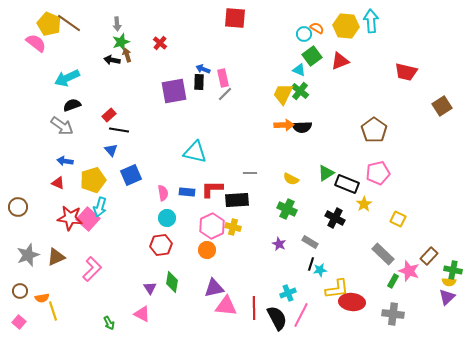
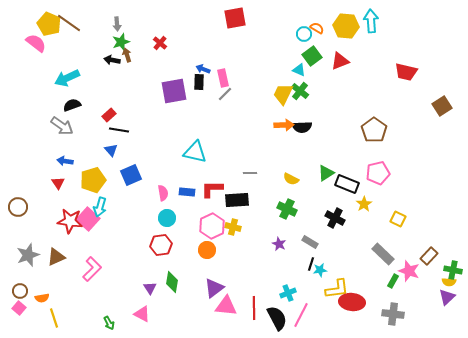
red square at (235, 18): rotated 15 degrees counterclockwise
red triangle at (58, 183): rotated 32 degrees clockwise
red star at (70, 218): moved 3 px down
purple triangle at (214, 288): rotated 25 degrees counterclockwise
yellow line at (53, 311): moved 1 px right, 7 px down
pink square at (19, 322): moved 14 px up
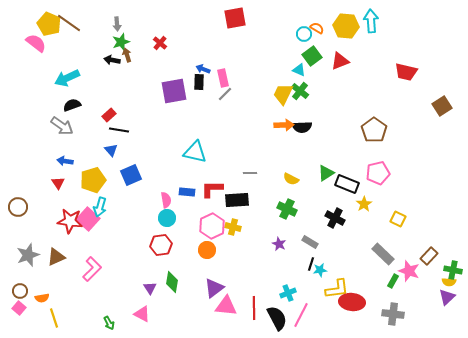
pink semicircle at (163, 193): moved 3 px right, 7 px down
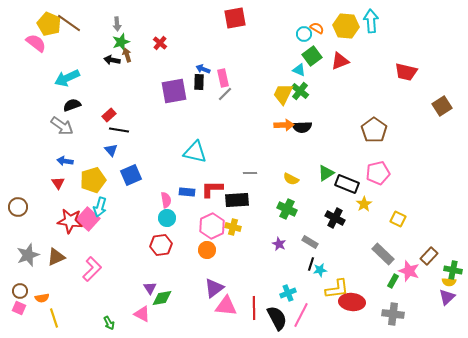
green diamond at (172, 282): moved 10 px left, 16 px down; rotated 70 degrees clockwise
pink square at (19, 308): rotated 16 degrees counterclockwise
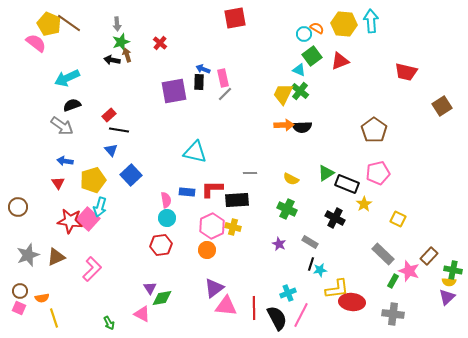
yellow hexagon at (346, 26): moved 2 px left, 2 px up
blue square at (131, 175): rotated 20 degrees counterclockwise
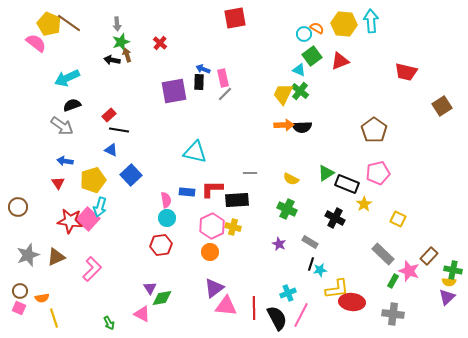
blue triangle at (111, 150): rotated 24 degrees counterclockwise
orange circle at (207, 250): moved 3 px right, 2 px down
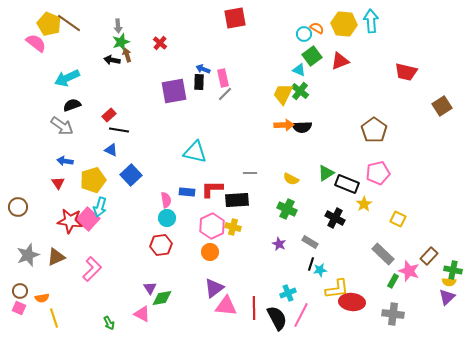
gray arrow at (117, 24): moved 1 px right, 2 px down
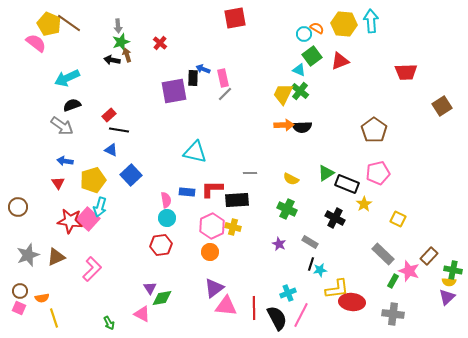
red trapezoid at (406, 72): rotated 15 degrees counterclockwise
black rectangle at (199, 82): moved 6 px left, 4 px up
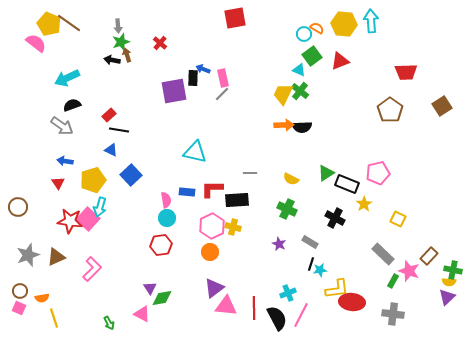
gray line at (225, 94): moved 3 px left
brown pentagon at (374, 130): moved 16 px right, 20 px up
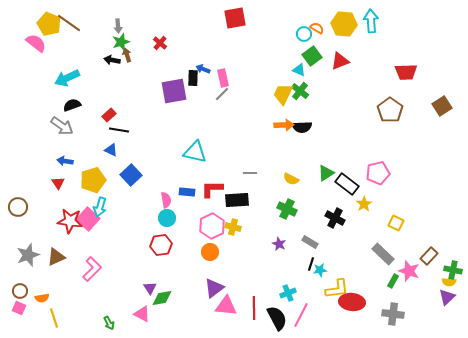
black rectangle at (347, 184): rotated 15 degrees clockwise
yellow square at (398, 219): moved 2 px left, 4 px down
